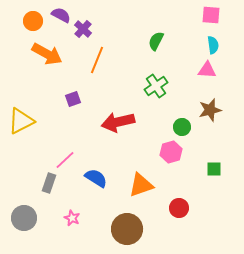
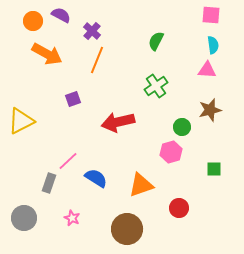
purple cross: moved 9 px right, 2 px down
pink line: moved 3 px right, 1 px down
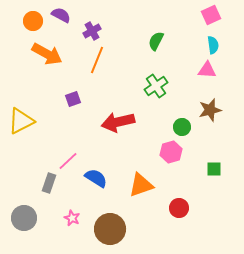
pink square: rotated 30 degrees counterclockwise
purple cross: rotated 18 degrees clockwise
brown circle: moved 17 px left
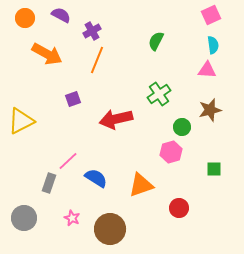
orange circle: moved 8 px left, 3 px up
green cross: moved 3 px right, 8 px down
red arrow: moved 2 px left, 3 px up
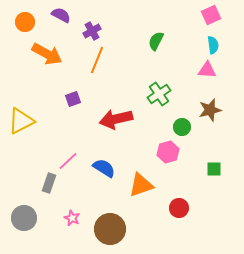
orange circle: moved 4 px down
pink hexagon: moved 3 px left
blue semicircle: moved 8 px right, 10 px up
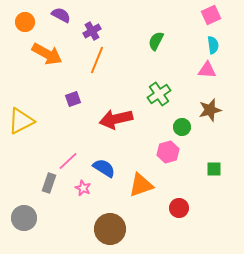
pink star: moved 11 px right, 30 px up
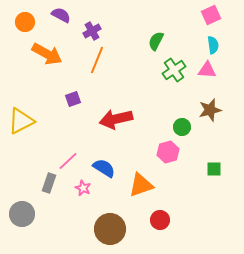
green cross: moved 15 px right, 24 px up
red circle: moved 19 px left, 12 px down
gray circle: moved 2 px left, 4 px up
